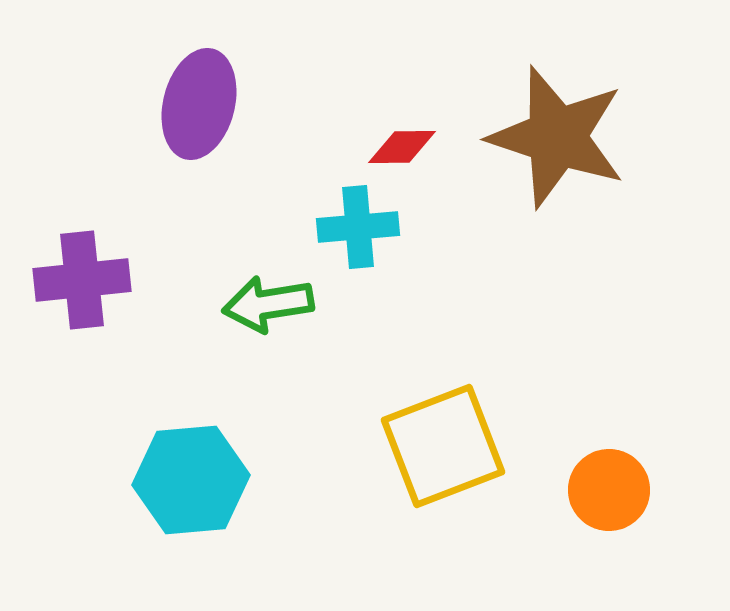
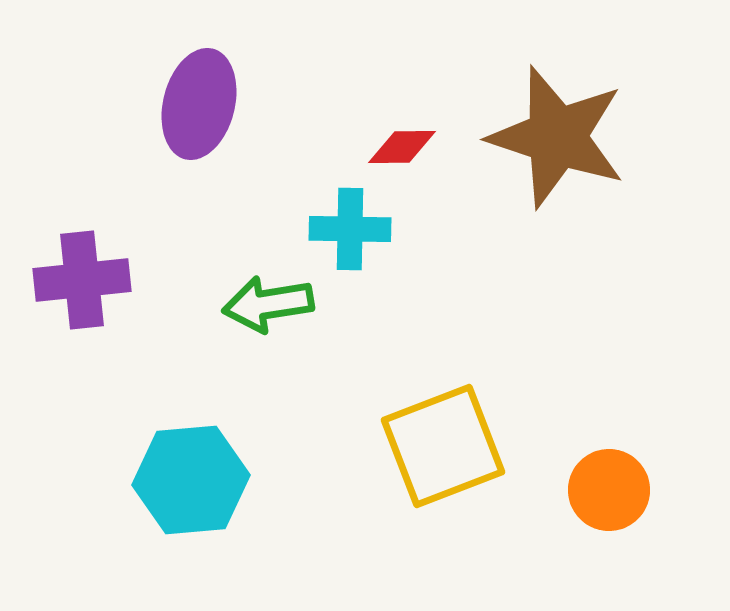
cyan cross: moved 8 px left, 2 px down; rotated 6 degrees clockwise
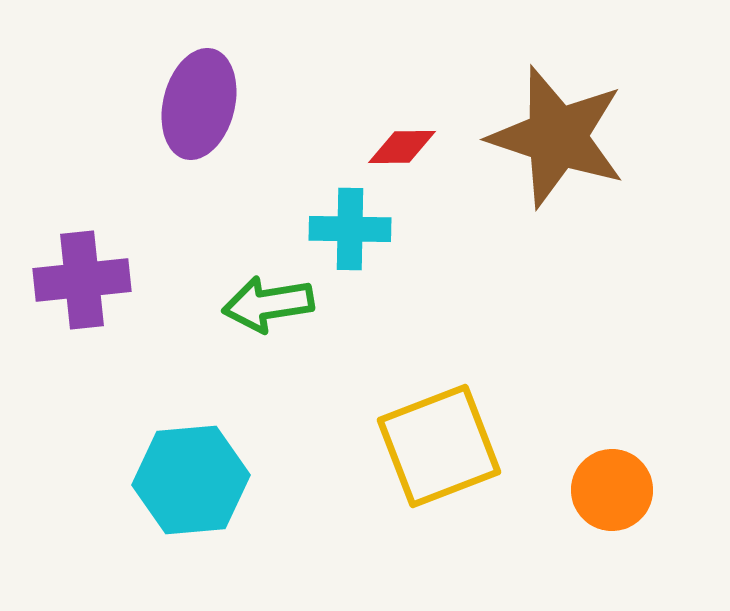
yellow square: moved 4 px left
orange circle: moved 3 px right
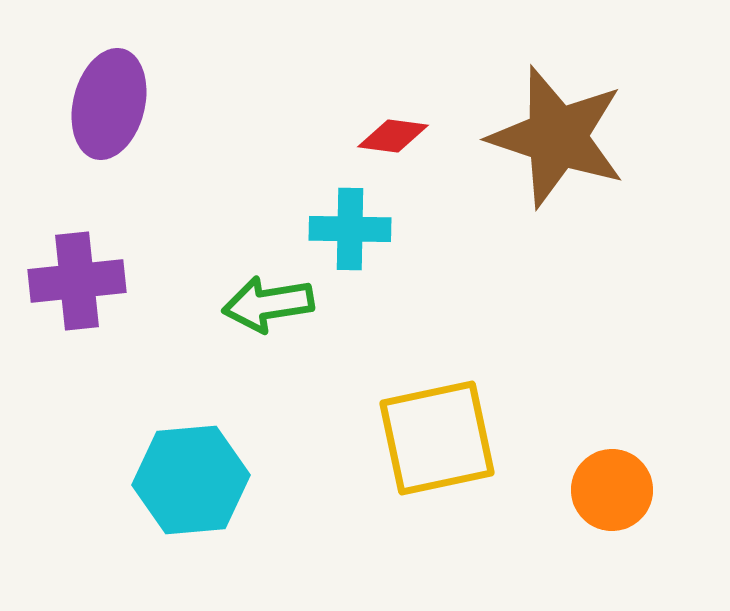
purple ellipse: moved 90 px left
red diamond: moved 9 px left, 11 px up; rotated 8 degrees clockwise
purple cross: moved 5 px left, 1 px down
yellow square: moved 2 px left, 8 px up; rotated 9 degrees clockwise
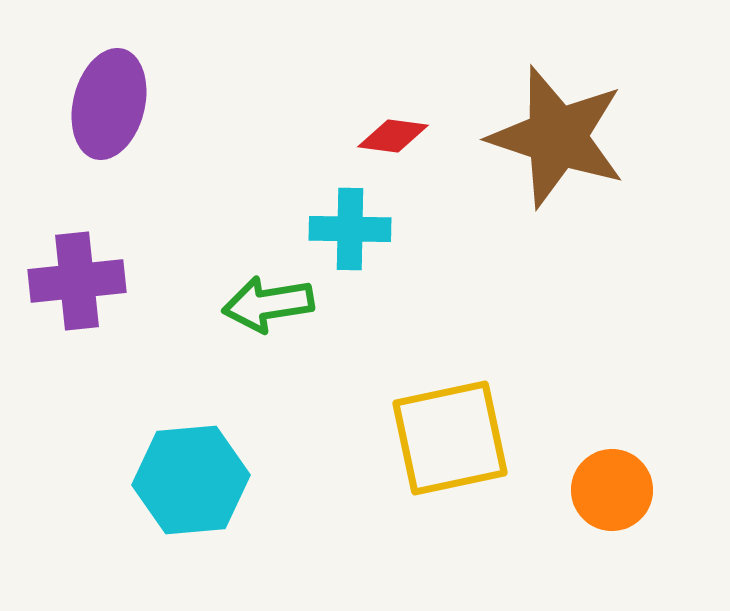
yellow square: moved 13 px right
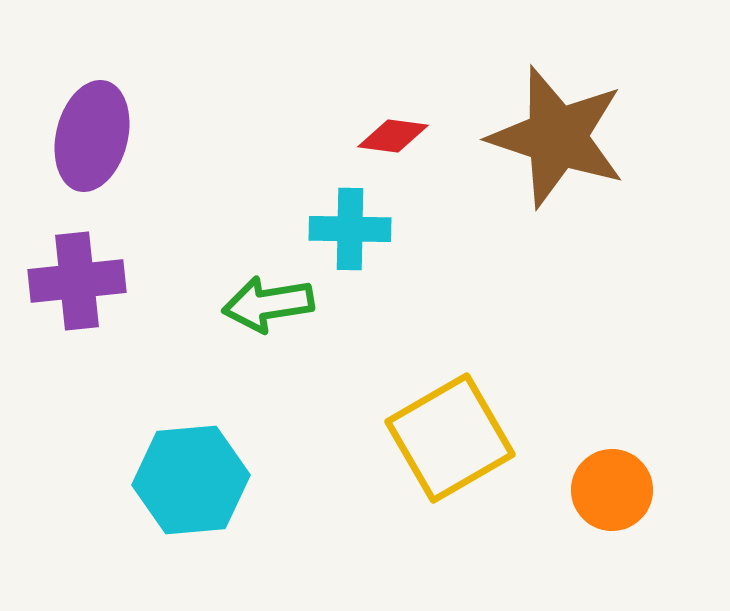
purple ellipse: moved 17 px left, 32 px down
yellow square: rotated 18 degrees counterclockwise
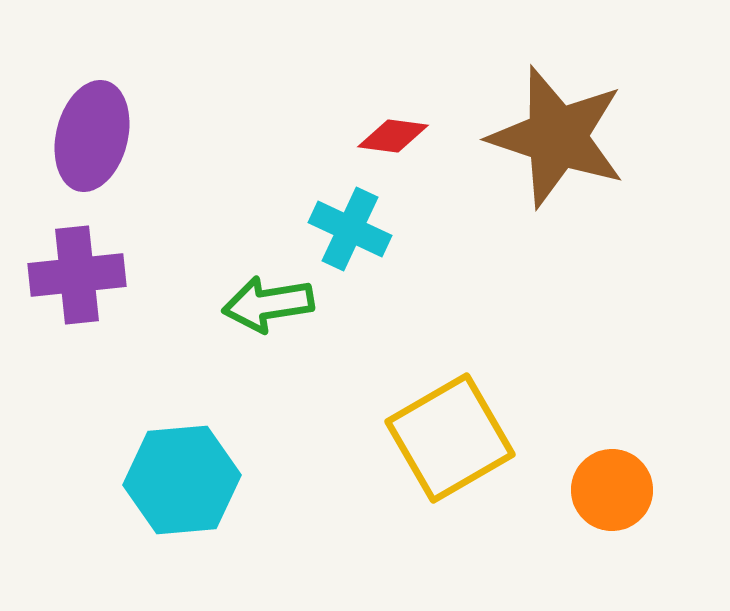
cyan cross: rotated 24 degrees clockwise
purple cross: moved 6 px up
cyan hexagon: moved 9 px left
